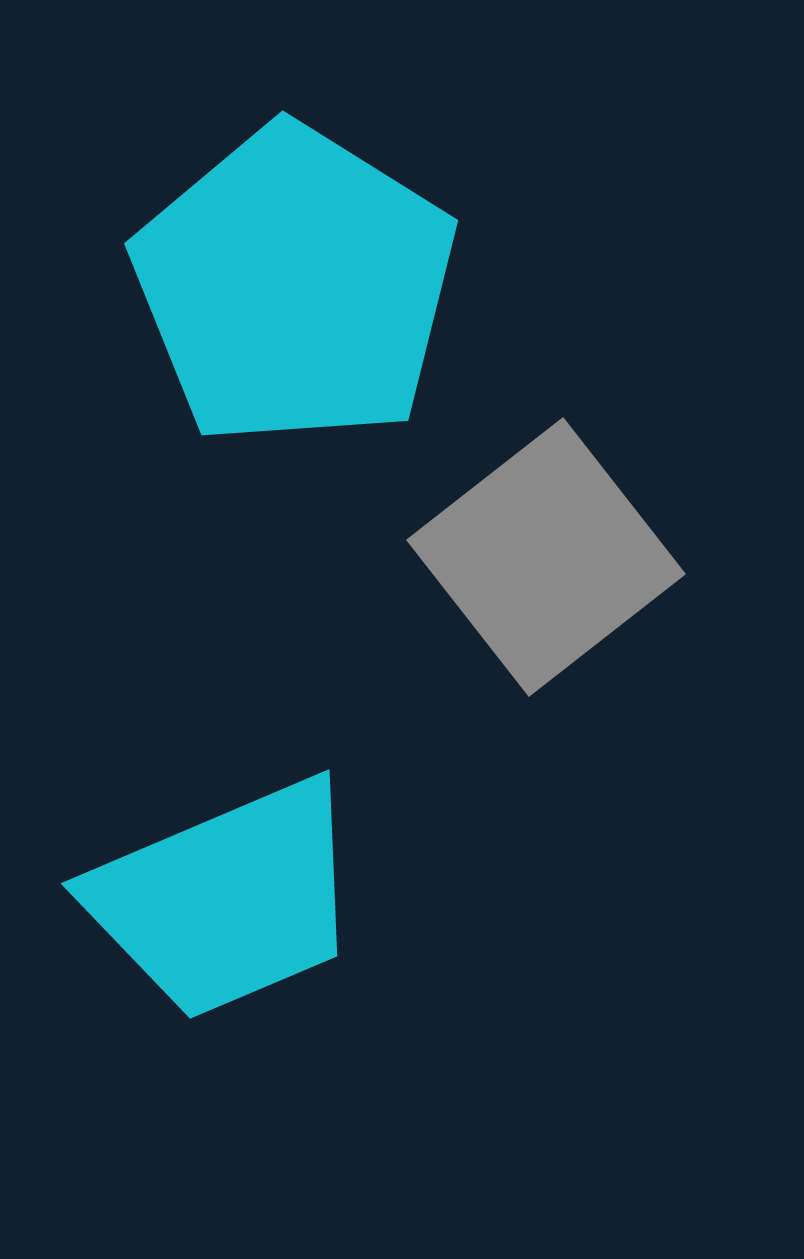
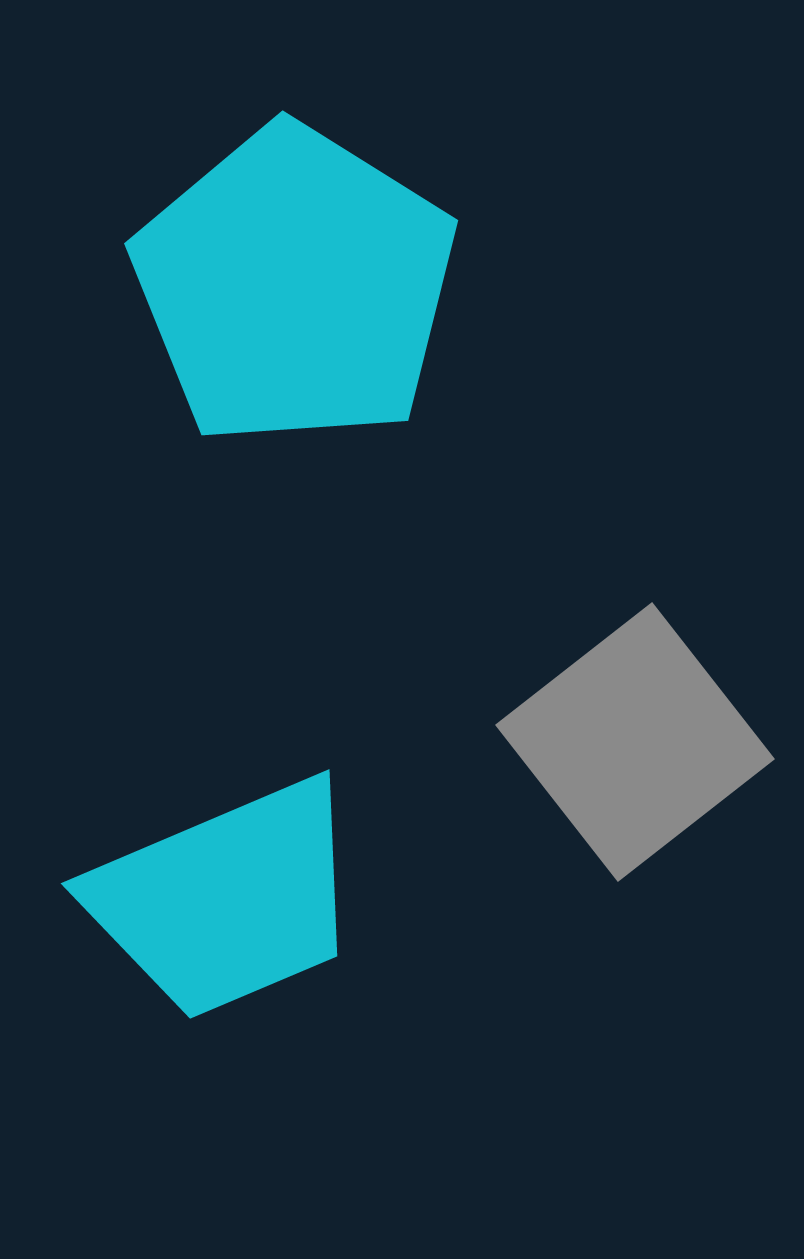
gray square: moved 89 px right, 185 px down
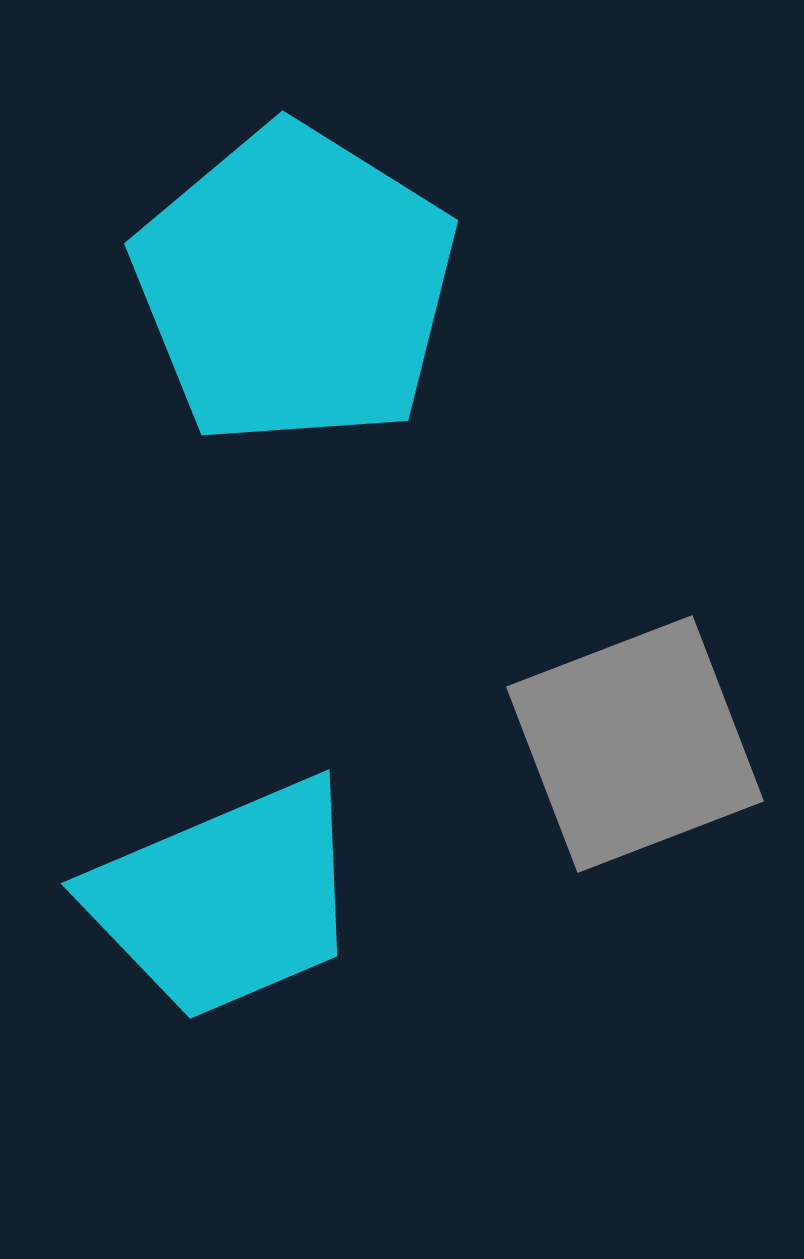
gray square: moved 2 px down; rotated 17 degrees clockwise
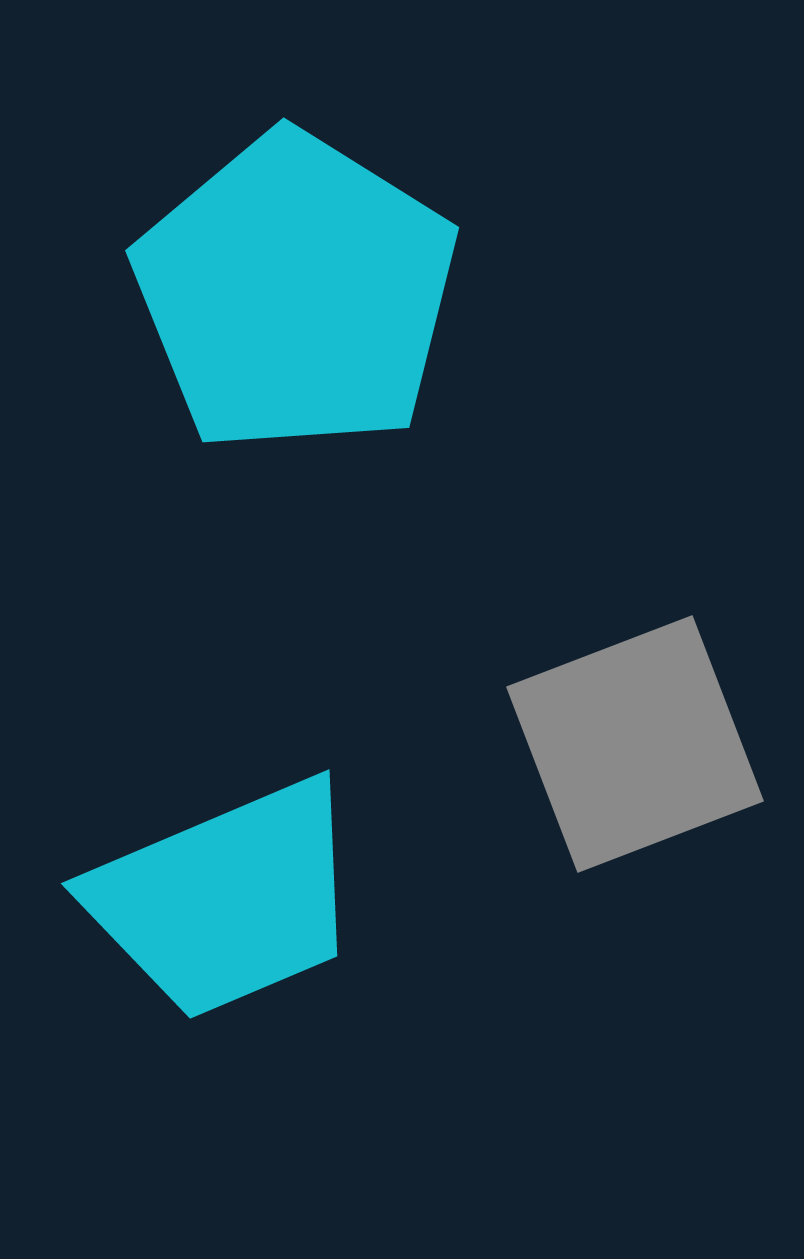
cyan pentagon: moved 1 px right, 7 px down
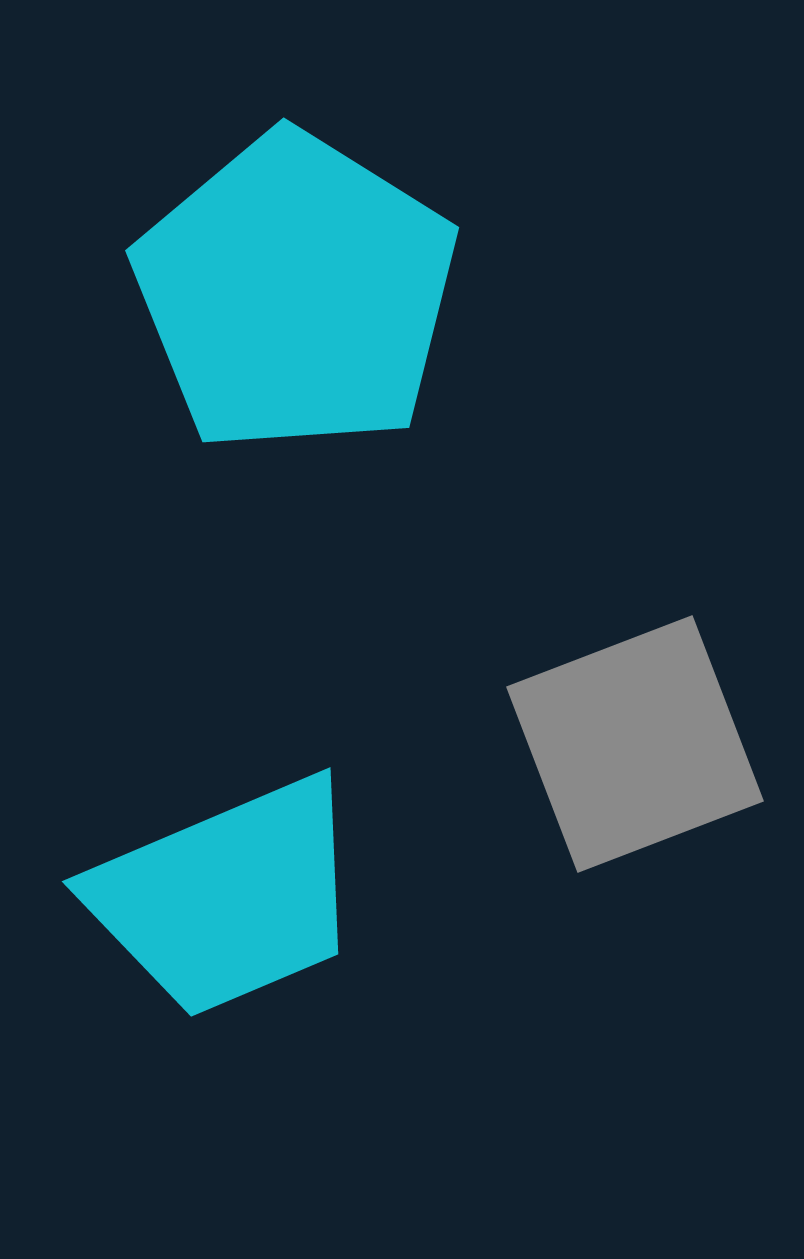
cyan trapezoid: moved 1 px right, 2 px up
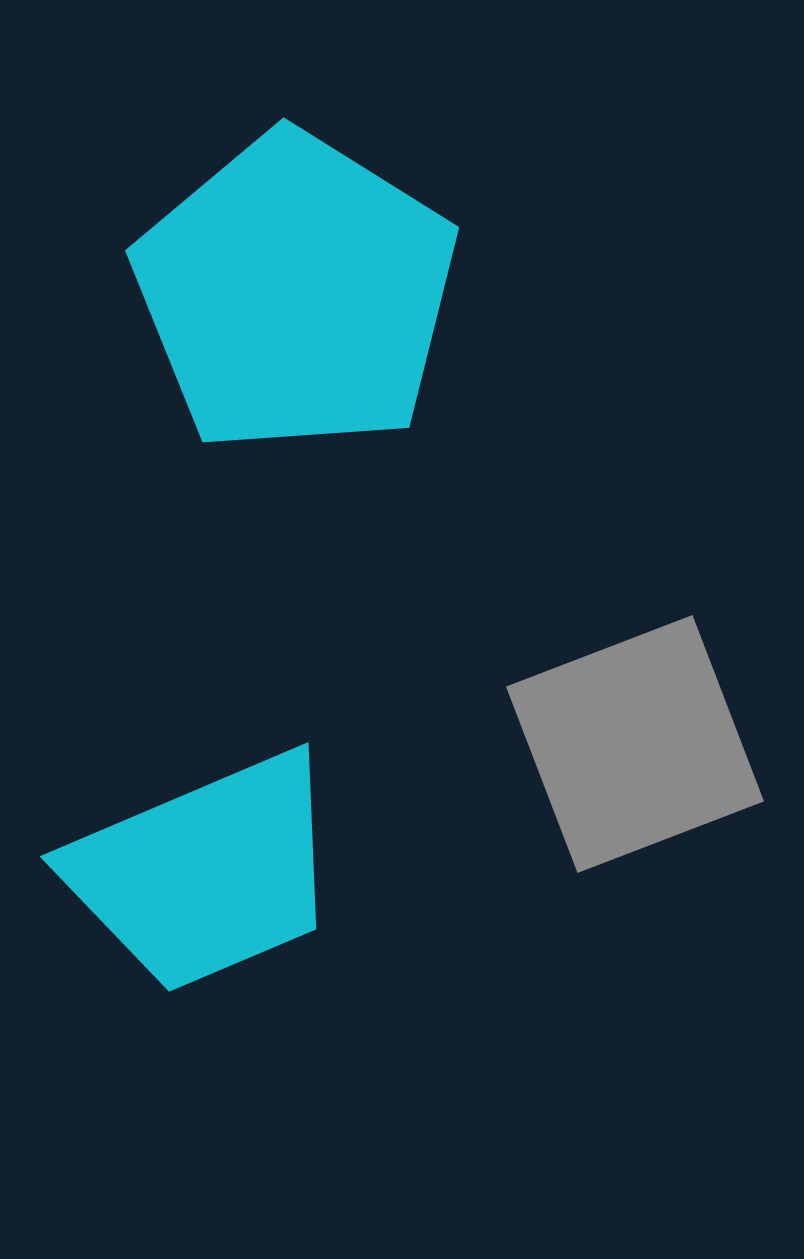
cyan trapezoid: moved 22 px left, 25 px up
